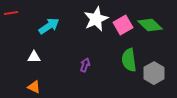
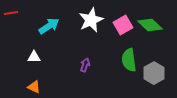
white star: moved 5 px left, 1 px down
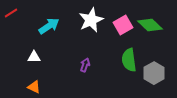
red line: rotated 24 degrees counterclockwise
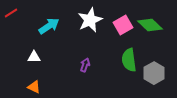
white star: moved 1 px left
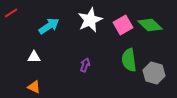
gray hexagon: rotated 15 degrees counterclockwise
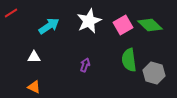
white star: moved 1 px left, 1 px down
